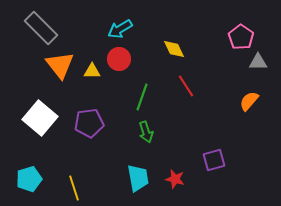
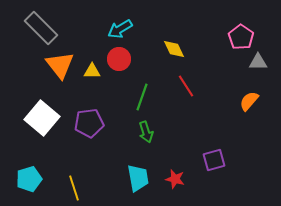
white square: moved 2 px right
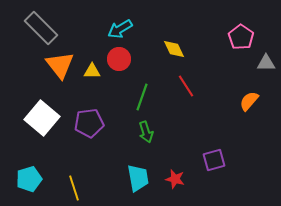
gray triangle: moved 8 px right, 1 px down
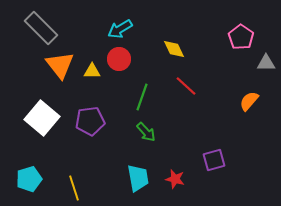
red line: rotated 15 degrees counterclockwise
purple pentagon: moved 1 px right, 2 px up
green arrow: rotated 25 degrees counterclockwise
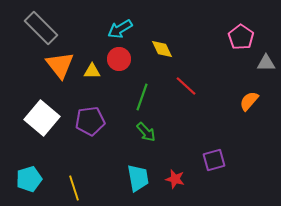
yellow diamond: moved 12 px left
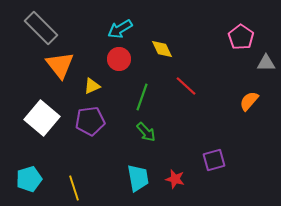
yellow triangle: moved 15 px down; rotated 24 degrees counterclockwise
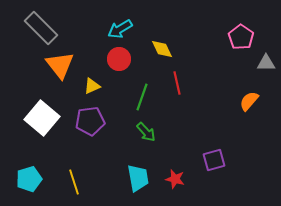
red line: moved 9 px left, 3 px up; rotated 35 degrees clockwise
yellow line: moved 6 px up
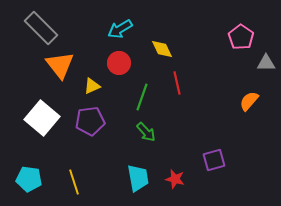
red circle: moved 4 px down
cyan pentagon: rotated 25 degrees clockwise
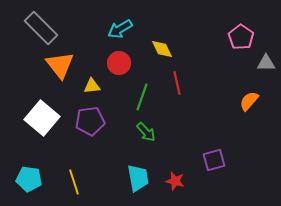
yellow triangle: rotated 18 degrees clockwise
red star: moved 2 px down
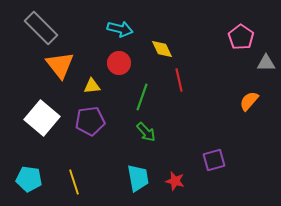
cyan arrow: rotated 135 degrees counterclockwise
red line: moved 2 px right, 3 px up
